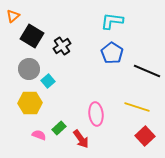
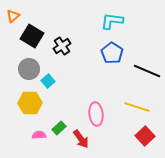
pink semicircle: rotated 24 degrees counterclockwise
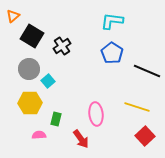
green rectangle: moved 3 px left, 9 px up; rotated 32 degrees counterclockwise
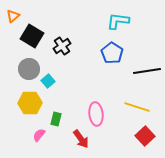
cyan L-shape: moved 6 px right
black line: rotated 32 degrees counterclockwise
pink semicircle: rotated 48 degrees counterclockwise
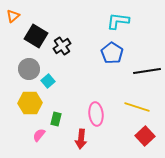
black square: moved 4 px right
red arrow: rotated 42 degrees clockwise
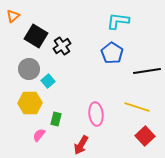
red arrow: moved 6 px down; rotated 24 degrees clockwise
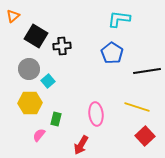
cyan L-shape: moved 1 px right, 2 px up
black cross: rotated 30 degrees clockwise
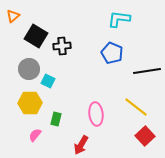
blue pentagon: rotated 10 degrees counterclockwise
cyan square: rotated 24 degrees counterclockwise
yellow line: moved 1 px left; rotated 20 degrees clockwise
pink semicircle: moved 4 px left
